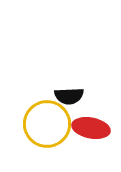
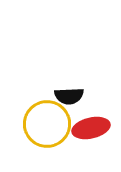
red ellipse: rotated 24 degrees counterclockwise
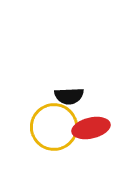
yellow circle: moved 7 px right, 3 px down
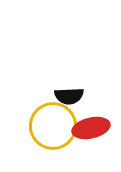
yellow circle: moved 1 px left, 1 px up
